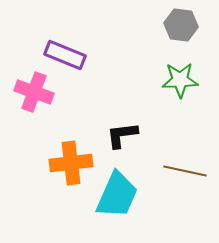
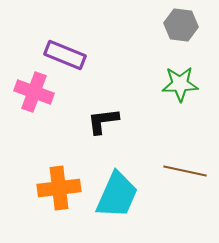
green star: moved 4 px down
black L-shape: moved 19 px left, 14 px up
orange cross: moved 12 px left, 25 px down
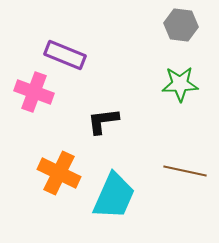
orange cross: moved 15 px up; rotated 33 degrees clockwise
cyan trapezoid: moved 3 px left, 1 px down
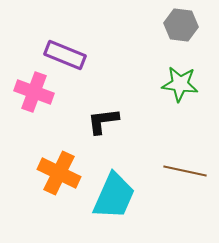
green star: rotated 9 degrees clockwise
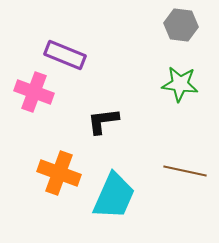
orange cross: rotated 6 degrees counterclockwise
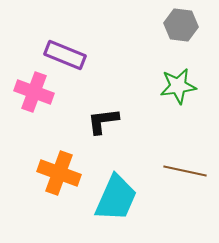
green star: moved 2 px left, 2 px down; rotated 15 degrees counterclockwise
cyan trapezoid: moved 2 px right, 2 px down
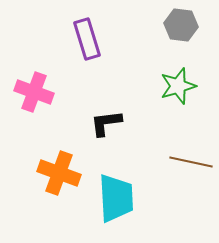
purple rectangle: moved 22 px right, 16 px up; rotated 51 degrees clockwise
green star: rotated 9 degrees counterclockwise
black L-shape: moved 3 px right, 2 px down
brown line: moved 6 px right, 9 px up
cyan trapezoid: rotated 27 degrees counterclockwise
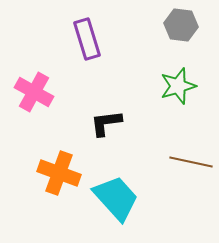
pink cross: rotated 9 degrees clockwise
cyan trapezoid: rotated 39 degrees counterclockwise
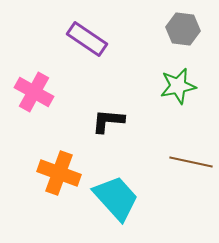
gray hexagon: moved 2 px right, 4 px down
purple rectangle: rotated 39 degrees counterclockwise
green star: rotated 6 degrees clockwise
black L-shape: moved 2 px right, 2 px up; rotated 12 degrees clockwise
